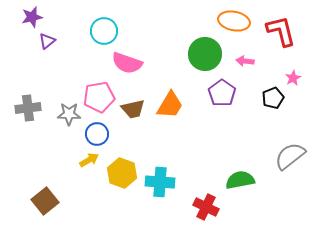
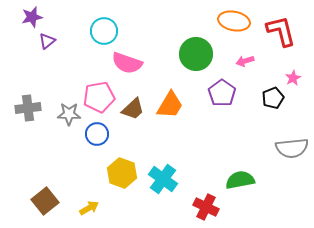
green circle: moved 9 px left
pink arrow: rotated 24 degrees counterclockwise
brown trapezoid: rotated 30 degrees counterclockwise
gray semicircle: moved 2 px right, 8 px up; rotated 148 degrees counterclockwise
yellow arrow: moved 48 px down
cyan cross: moved 3 px right, 3 px up; rotated 32 degrees clockwise
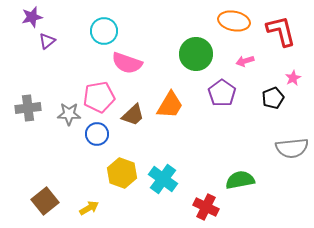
brown trapezoid: moved 6 px down
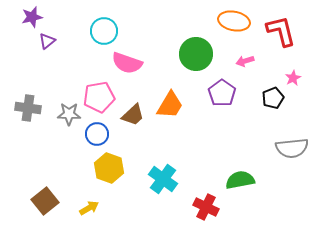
gray cross: rotated 15 degrees clockwise
yellow hexagon: moved 13 px left, 5 px up
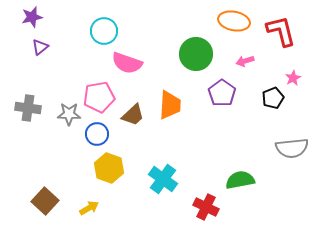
purple triangle: moved 7 px left, 6 px down
orange trapezoid: rotated 28 degrees counterclockwise
brown square: rotated 8 degrees counterclockwise
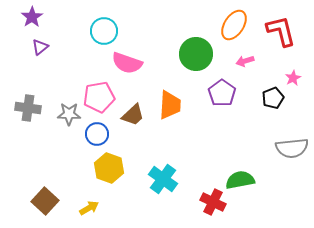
purple star: rotated 20 degrees counterclockwise
orange ellipse: moved 4 px down; rotated 68 degrees counterclockwise
red cross: moved 7 px right, 5 px up
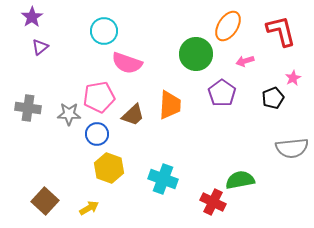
orange ellipse: moved 6 px left, 1 px down
cyan cross: rotated 16 degrees counterclockwise
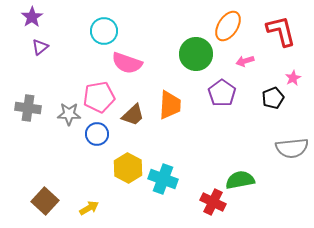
yellow hexagon: moved 19 px right; rotated 8 degrees clockwise
